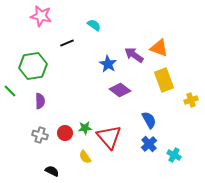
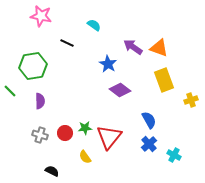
black line: rotated 48 degrees clockwise
purple arrow: moved 1 px left, 8 px up
red triangle: rotated 20 degrees clockwise
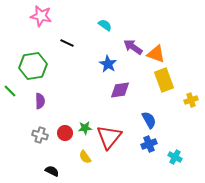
cyan semicircle: moved 11 px right
orange triangle: moved 3 px left, 6 px down
purple diamond: rotated 45 degrees counterclockwise
blue cross: rotated 21 degrees clockwise
cyan cross: moved 1 px right, 2 px down
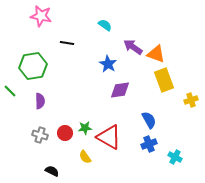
black line: rotated 16 degrees counterclockwise
red triangle: rotated 40 degrees counterclockwise
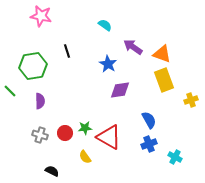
black line: moved 8 px down; rotated 64 degrees clockwise
orange triangle: moved 6 px right
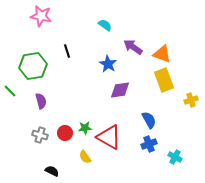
purple semicircle: moved 1 px right; rotated 14 degrees counterclockwise
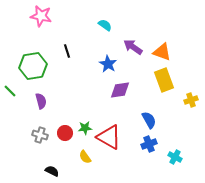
orange triangle: moved 2 px up
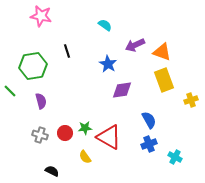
purple arrow: moved 2 px right, 2 px up; rotated 60 degrees counterclockwise
purple diamond: moved 2 px right
